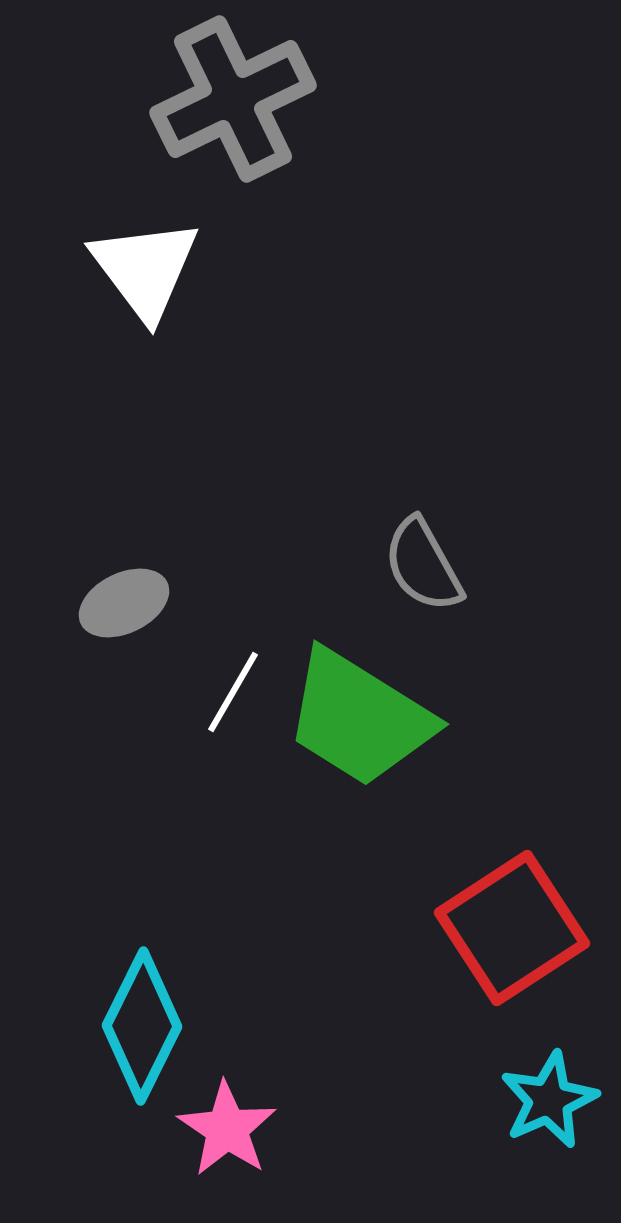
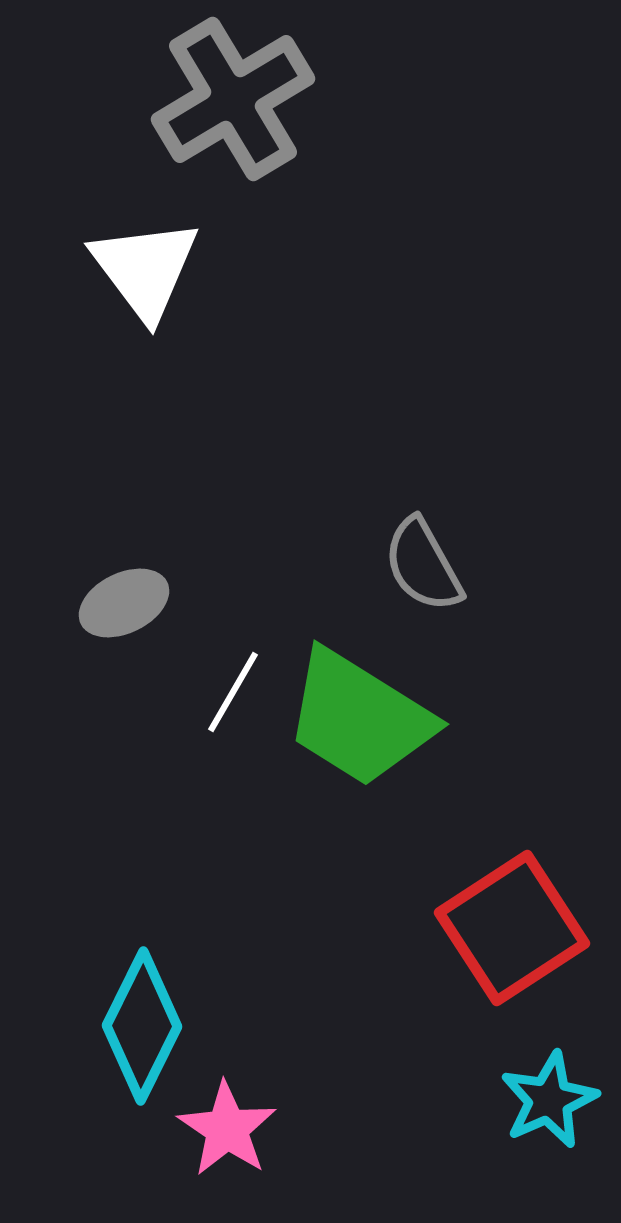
gray cross: rotated 5 degrees counterclockwise
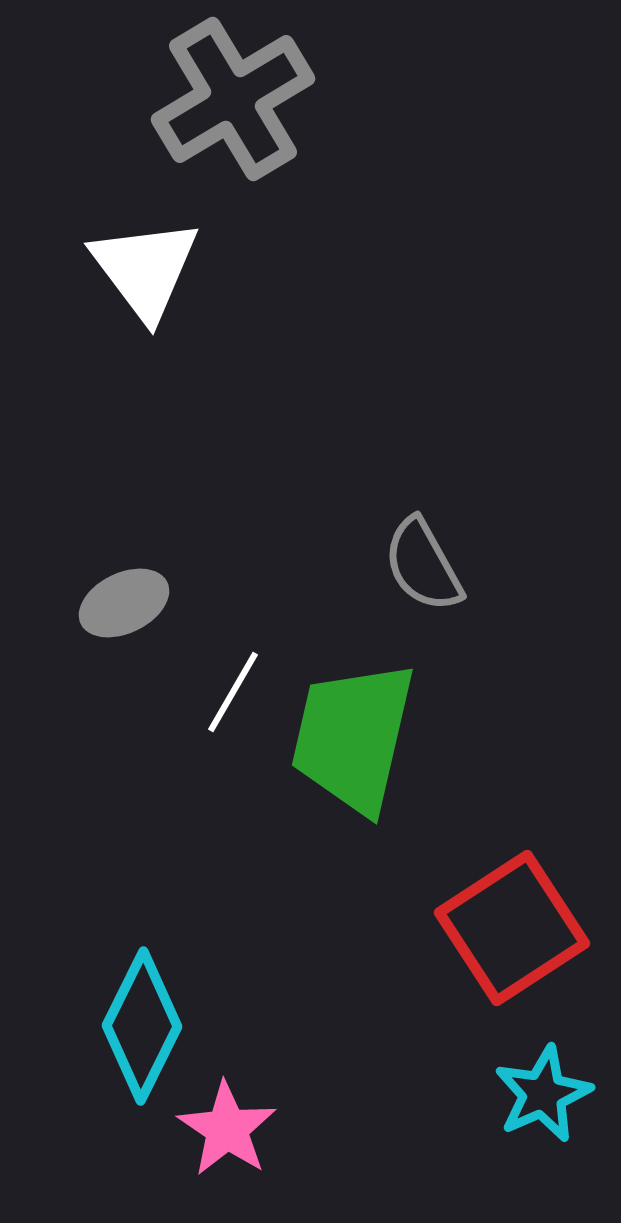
green trapezoid: moved 6 px left, 19 px down; rotated 71 degrees clockwise
cyan star: moved 6 px left, 6 px up
